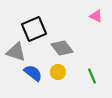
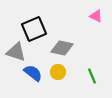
gray diamond: rotated 40 degrees counterclockwise
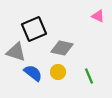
pink triangle: moved 2 px right
green line: moved 3 px left
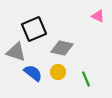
green line: moved 3 px left, 3 px down
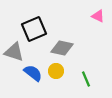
gray triangle: moved 2 px left
yellow circle: moved 2 px left, 1 px up
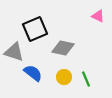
black square: moved 1 px right
gray diamond: moved 1 px right
yellow circle: moved 8 px right, 6 px down
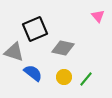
pink triangle: rotated 24 degrees clockwise
green line: rotated 63 degrees clockwise
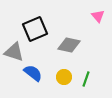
gray diamond: moved 6 px right, 3 px up
green line: rotated 21 degrees counterclockwise
